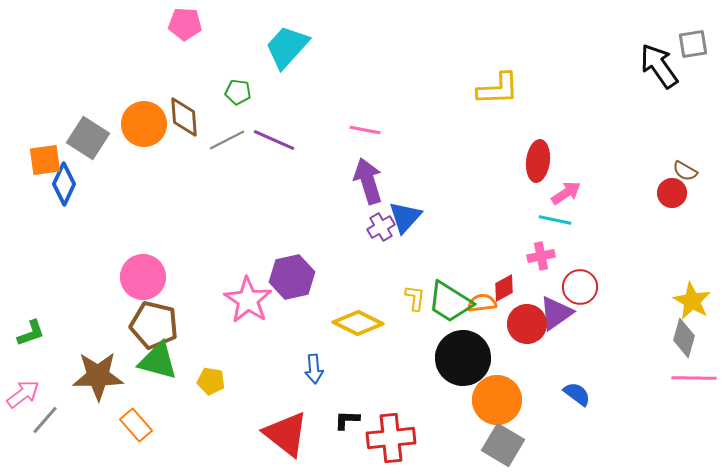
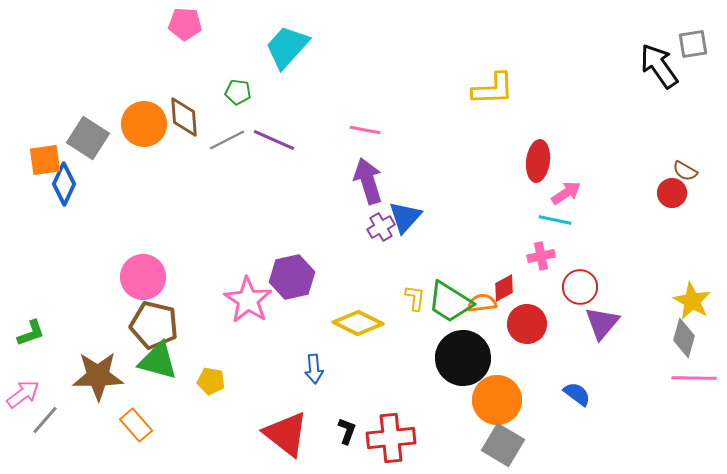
yellow L-shape at (498, 89): moved 5 px left
purple triangle at (556, 313): moved 46 px right, 10 px down; rotated 15 degrees counterclockwise
black L-shape at (347, 420): moved 11 px down; rotated 108 degrees clockwise
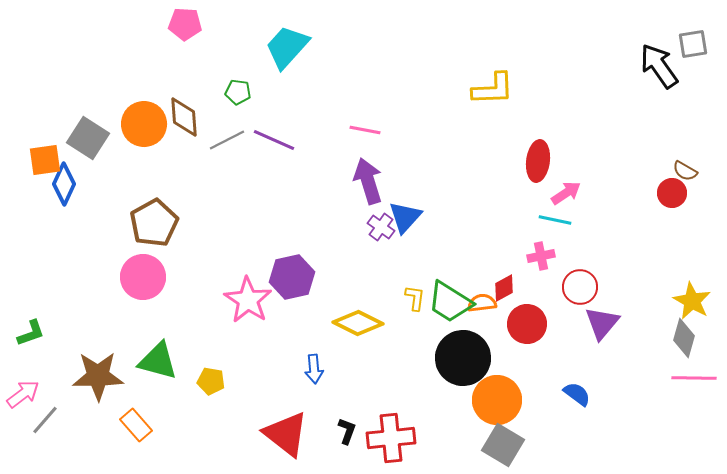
purple cross at (381, 227): rotated 24 degrees counterclockwise
brown pentagon at (154, 325): moved 102 px up; rotated 30 degrees clockwise
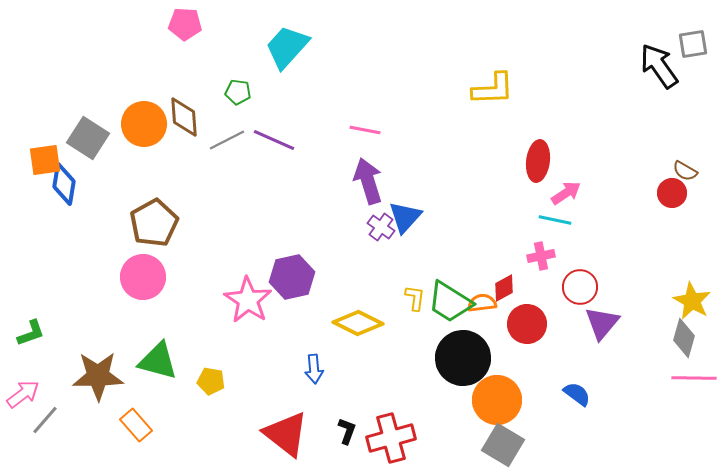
blue diamond at (64, 184): rotated 15 degrees counterclockwise
red cross at (391, 438): rotated 9 degrees counterclockwise
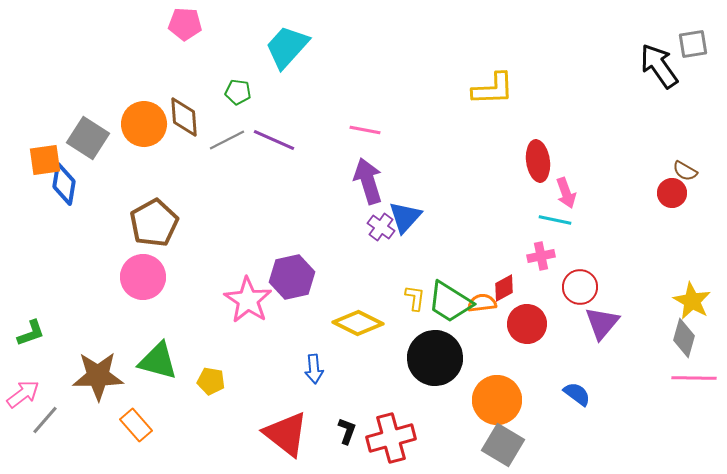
red ellipse at (538, 161): rotated 15 degrees counterclockwise
pink arrow at (566, 193): rotated 104 degrees clockwise
black circle at (463, 358): moved 28 px left
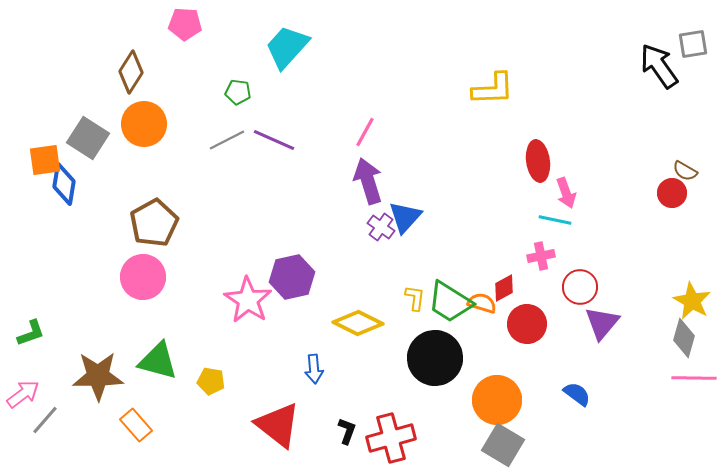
brown diamond at (184, 117): moved 53 px left, 45 px up; rotated 36 degrees clockwise
pink line at (365, 130): moved 2 px down; rotated 72 degrees counterclockwise
orange semicircle at (482, 303): rotated 24 degrees clockwise
red triangle at (286, 434): moved 8 px left, 9 px up
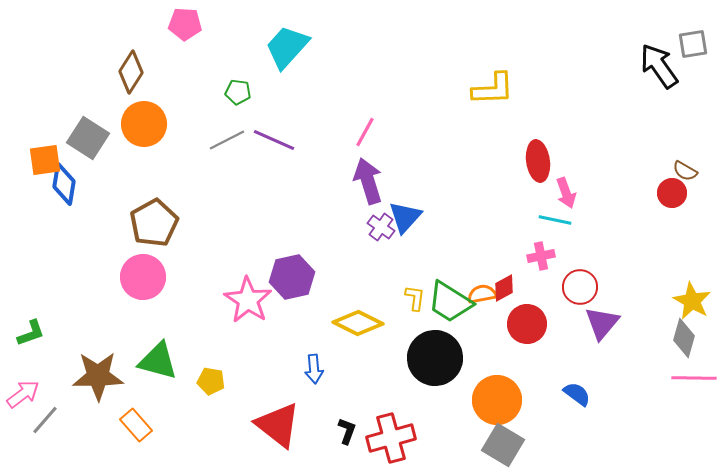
orange semicircle at (482, 303): moved 9 px up; rotated 28 degrees counterclockwise
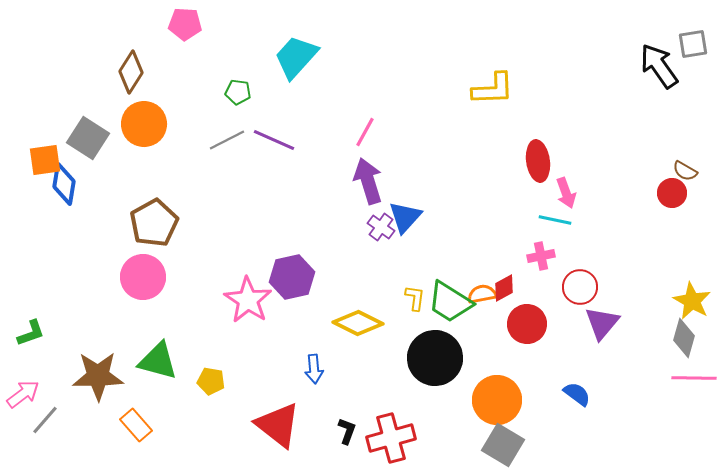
cyan trapezoid at (287, 47): moved 9 px right, 10 px down
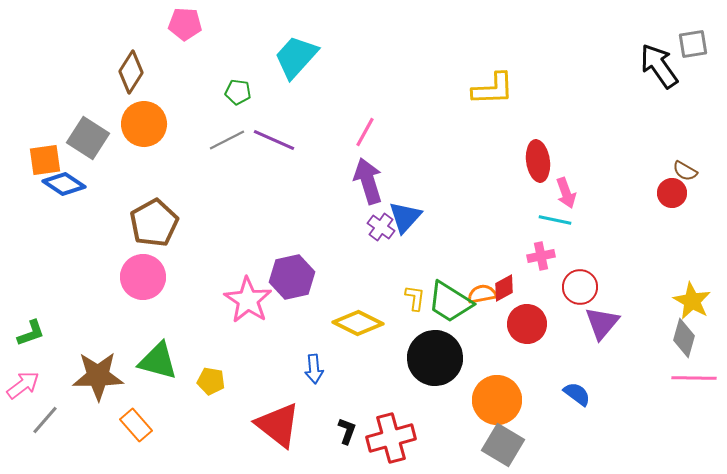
blue diamond at (64, 184): rotated 66 degrees counterclockwise
pink arrow at (23, 394): moved 9 px up
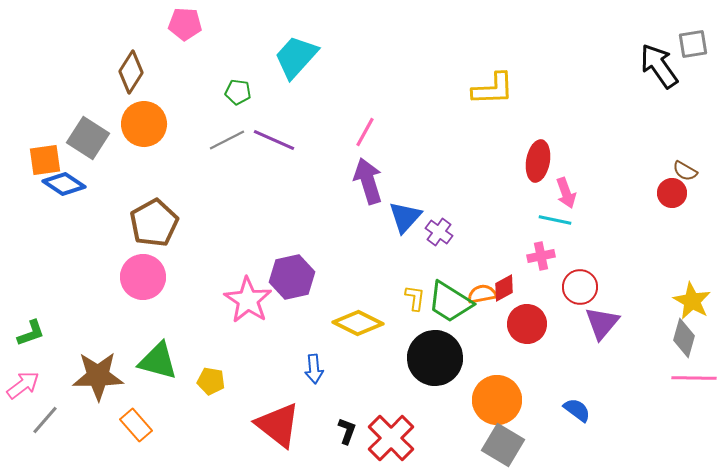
red ellipse at (538, 161): rotated 18 degrees clockwise
purple cross at (381, 227): moved 58 px right, 5 px down
blue semicircle at (577, 394): moved 16 px down
red cross at (391, 438): rotated 30 degrees counterclockwise
